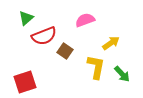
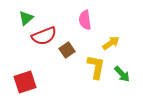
pink semicircle: rotated 78 degrees counterclockwise
brown square: moved 2 px right, 1 px up; rotated 21 degrees clockwise
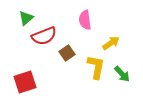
brown square: moved 3 px down
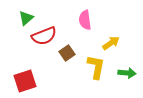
green arrow: moved 5 px right, 1 px up; rotated 42 degrees counterclockwise
red square: moved 1 px up
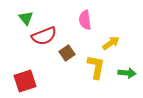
green triangle: rotated 28 degrees counterclockwise
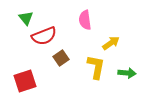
brown square: moved 6 px left, 5 px down
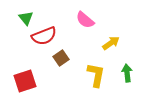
pink semicircle: rotated 42 degrees counterclockwise
yellow L-shape: moved 8 px down
green arrow: rotated 102 degrees counterclockwise
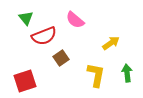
pink semicircle: moved 10 px left
